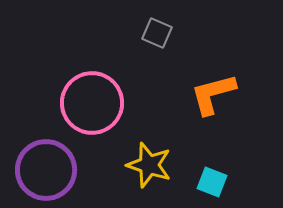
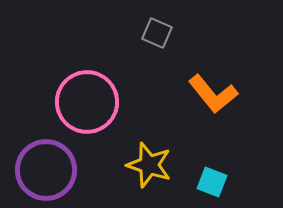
orange L-shape: rotated 114 degrees counterclockwise
pink circle: moved 5 px left, 1 px up
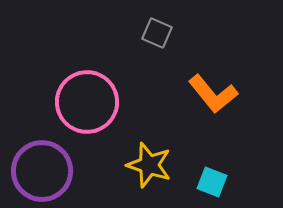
purple circle: moved 4 px left, 1 px down
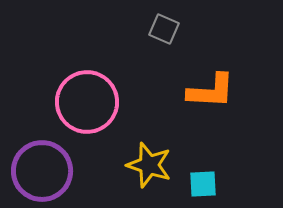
gray square: moved 7 px right, 4 px up
orange L-shape: moved 2 px left, 3 px up; rotated 48 degrees counterclockwise
cyan square: moved 9 px left, 2 px down; rotated 24 degrees counterclockwise
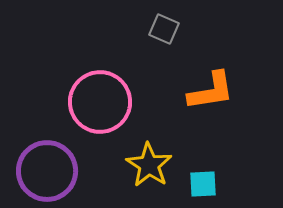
orange L-shape: rotated 12 degrees counterclockwise
pink circle: moved 13 px right
yellow star: rotated 15 degrees clockwise
purple circle: moved 5 px right
